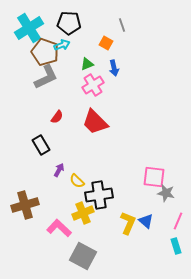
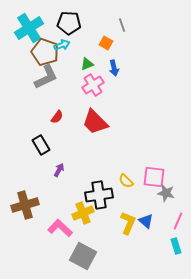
yellow semicircle: moved 49 px right
pink L-shape: moved 1 px right
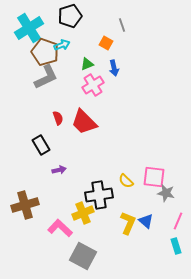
black pentagon: moved 1 px right, 7 px up; rotated 20 degrees counterclockwise
red semicircle: moved 1 px right, 1 px down; rotated 56 degrees counterclockwise
red trapezoid: moved 11 px left
purple arrow: rotated 48 degrees clockwise
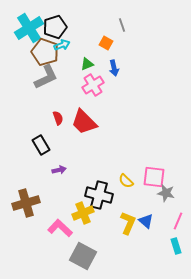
black pentagon: moved 15 px left, 11 px down
black cross: rotated 24 degrees clockwise
brown cross: moved 1 px right, 2 px up
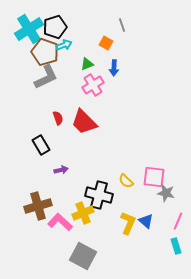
cyan cross: moved 1 px down
cyan arrow: moved 2 px right
blue arrow: rotated 14 degrees clockwise
purple arrow: moved 2 px right
brown cross: moved 12 px right, 3 px down
pink L-shape: moved 6 px up
